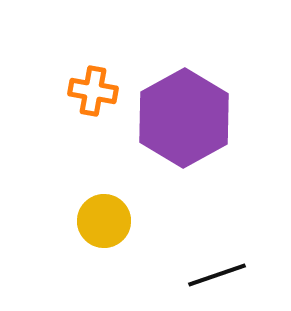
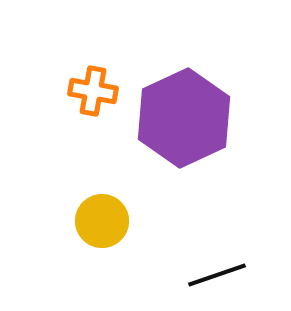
purple hexagon: rotated 4 degrees clockwise
yellow circle: moved 2 px left
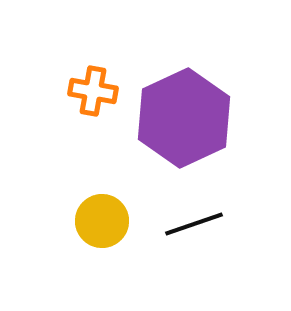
black line: moved 23 px left, 51 px up
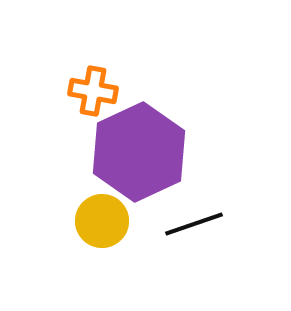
purple hexagon: moved 45 px left, 34 px down
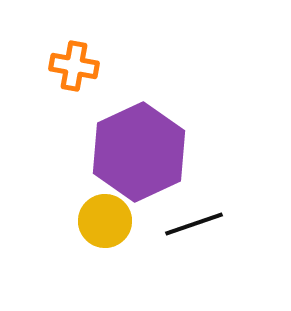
orange cross: moved 19 px left, 25 px up
yellow circle: moved 3 px right
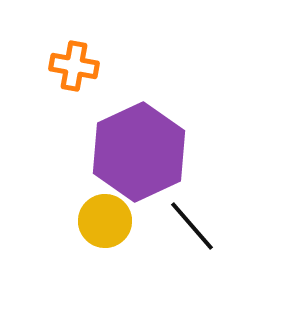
black line: moved 2 px left, 2 px down; rotated 68 degrees clockwise
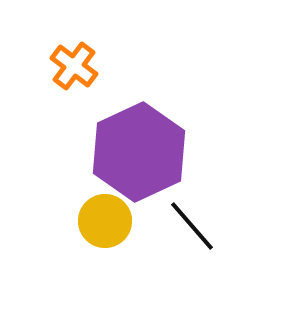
orange cross: rotated 27 degrees clockwise
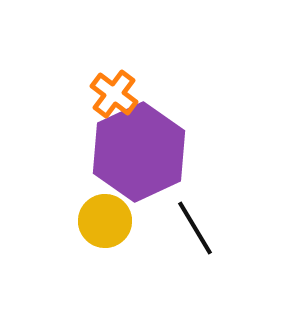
orange cross: moved 40 px right, 28 px down
black line: moved 3 px right, 2 px down; rotated 10 degrees clockwise
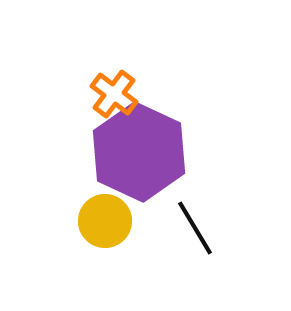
purple hexagon: rotated 10 degrees counterclockwise
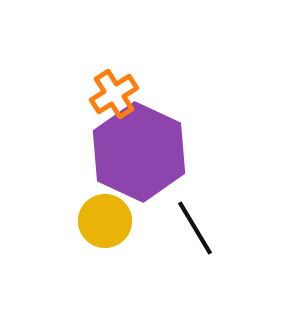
orange cross: rotated 21 degrees clockwise
